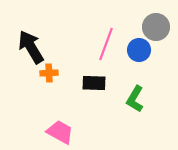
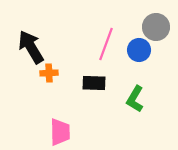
pink trapezoid: rotated 60 degrees clockwise
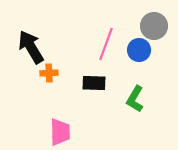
gray circle: moved 2 px left, 1 px up
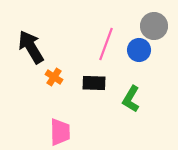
orange cross: moved 5 px right, 4 px down; rotated 36 degrees clockwise
green L-shape: moved 4 px left
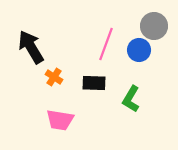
pink trapezoid: moved 12 px up; rotated 100 degrees clockwise
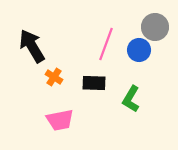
gray circle: moved 1 px right, 1 px down
black arrow: moved 1 px right, 1 px up
pink trapezoid: rotated 20 degrees counterclockwise
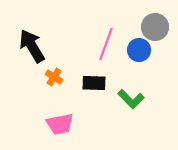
green L-shape: rotated 76 degrees counterclockwise
pink trapezoid: moved 4 px down
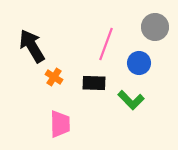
blue circle: moved 13 px down
green L-shape: moved 1 px down
pink trapezoid: rotated 80 degrees counterclockwise
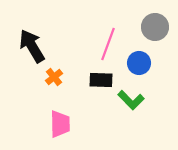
pink line: moved 2 px right
orange cross: rotated 18 degrees clockwise
black rectangle: moved 7 px right, 3 px up
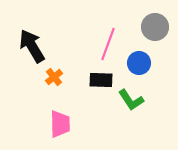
green L-shape: rotated 12 degrees clockwise
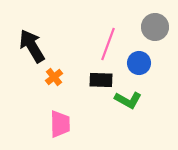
green L-shape: moved 3 px left; rotated 28 degrees counterclockwise
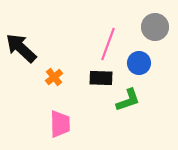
black arrow: moved 11 px left, 2 px down; rotated 16 degrees counterclockwise
black rectangle: moved 2 px up
green L-shape: rotated 48 degrees counterclockwise
